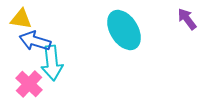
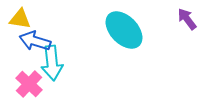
yellow triangle: moved 1 px left
cyan ellipse: rotated 12 degrees counterclockwise
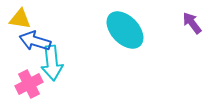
purple arrow: moved 5 px right, 4 px down
cyan ellipse: moved 1 px right
pink cross: rotated 20 degrees clockwise
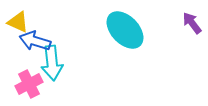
yellow triangle: moved 2 px left, 3 px down; rotated 15 degrees clockwise
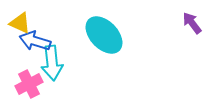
yellow triangle: moved 2 px right, 1 px down
cyan ellipse: moved 21 px left, 5 px down
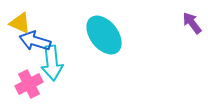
cyan ellipse: rotated 6 degrees clockwise
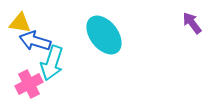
yellow triangle: rotated 15 degrees counterclockwise
cyan arrow: rotated 24 degrees clockwise
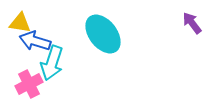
cyan ellipse: moved 1 px left, 1 px up
